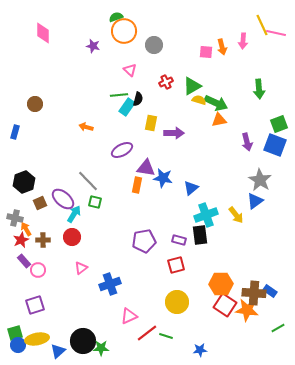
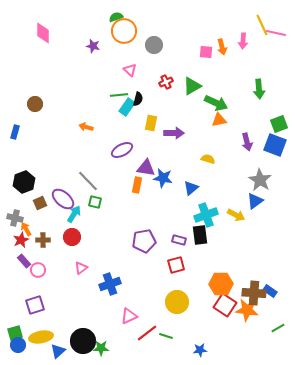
yellow semicircle at (199, 100): moved 9 px right, 59 px down
yellow arrow at (236, 215): rotated 24 degrees counterclockwise
yellow ellipse at (37, 339): moved 4 px right, 2 px up
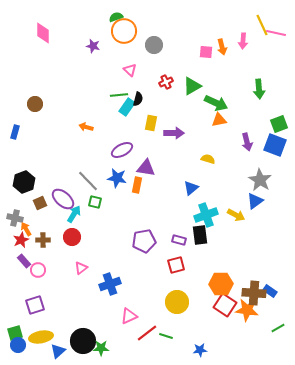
blue star at (163, 178): moved 46 px left
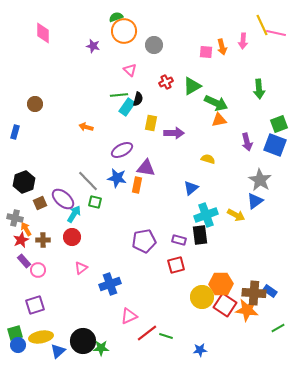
yellow circle at (177, 302): moved 25 px right, 5 px up
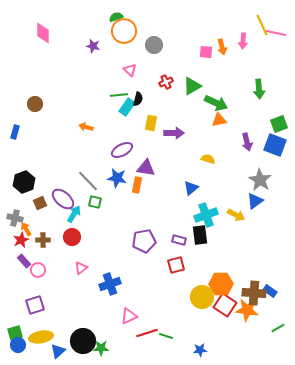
red line at (147, 333): rotated 20 degrees clockwise
